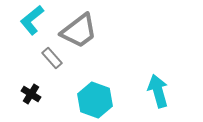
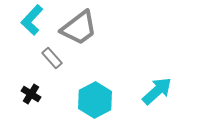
cyan L-shape: rotated 8 degrees counterclockwise
gray trapezoid: moved 3 px up
cyan arrow: moved 1 px left; rotated 64 degrees clockwise
cyan hexagon: rotated 12 degrees clockwise
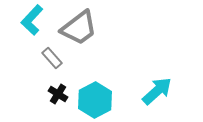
black cross: moved 27 px right
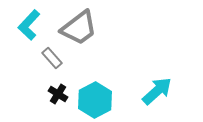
cyan L-shape: moved 3 px left, 5 px down
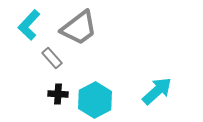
black cross: rotated 30 degrees counterclockwise
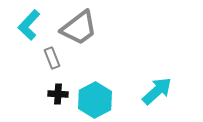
gray rectangle: rotated 20 degrees clockwise
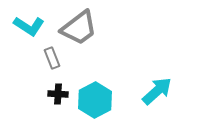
cyan L-shape: moved 1 px down; rotated 100 degrees counterclockwise
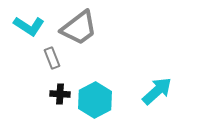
black cross: moved 2 px right
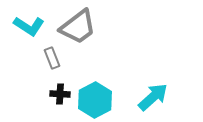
gray trapezoid: moved 1 px left, 1 px up
cyan arrow: moved 4 px left, 6 px down
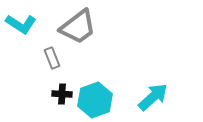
cyan L-shape: moved 8 px left, 2 px up
black cross: moved 2 px right
cyan hexagon: rotated 8 degrees clockwise
